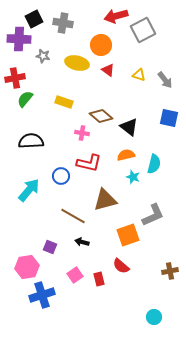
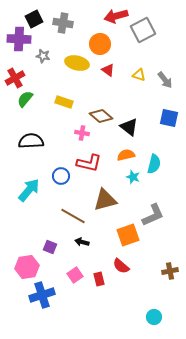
orange circle: moved 1 px left, 1 px up
red cross: rotated 18 degrees counterclockwise
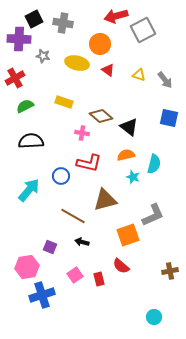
green semicircle: moved 7 px down; rotated 24 degrees clockwise
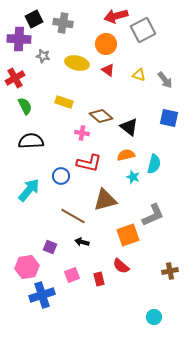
orange circle: moved 6 px right
green semicircle: rotated 90 degrees clockwise
pink square: moved 3 px left; rotated 14 degrees clockwise
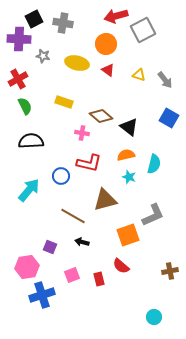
red cross: moved 3 px right, 1 px down
blue square: rotated 18 degrees clockwise
cyan star: moved 4 px left
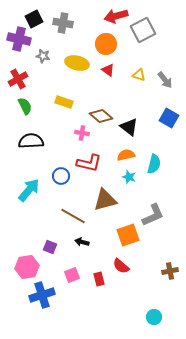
purple cross: rotated 10 degrees clockwise
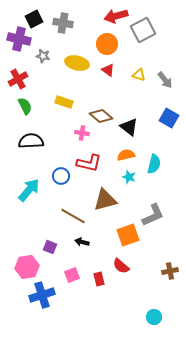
orange circle: moved 1 px right
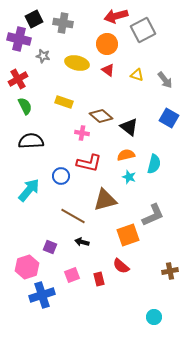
yellow triangle: moved 2 px left
pink hexagon: rotated 10 degrees counterclockwise
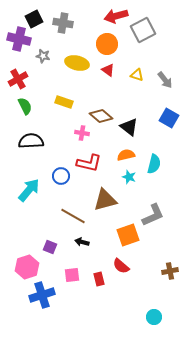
pink square: rotated 14 degrees clockwise
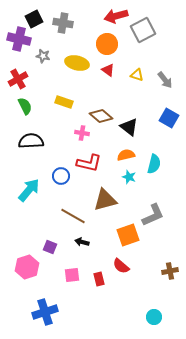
blue cross: moved 3 px right, 17 px down
